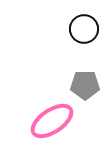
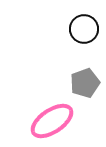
gray pentagon: moved 2 px up; rotated 20 degrees counterclockwise
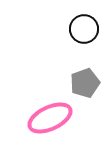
pink ellipse: moved 2 px left, 3 px up; rotated 9 degrees clockwise
